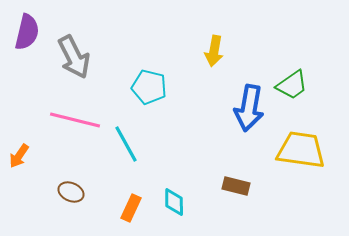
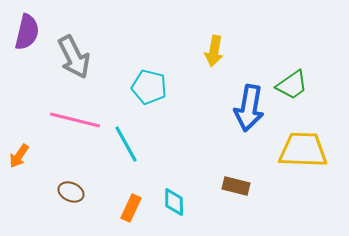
yellow trapezoid: moved 2 px right; rotated 6 degrees counterclockwise
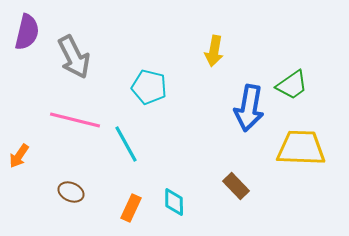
yellow trapezoid: moved 2 px left, 2 px up
brown rectangle: rotated 32 degrees clockwise
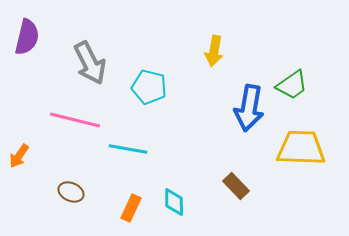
purple semicircle: moved 5 px down
gray arrow: moved 16 px right, 6 px down
cyan line: moved 2 px right, 5 px down; rotated 51 degrees counterclockwise
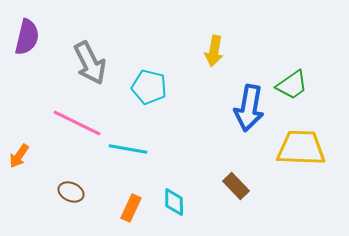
pink line: moved 2 px right, 3 px down; rotated 12 degrees clockwise
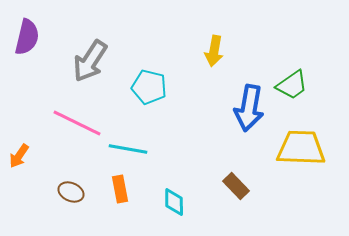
gray arrow: moved 2 px up; rotated 60 degrees clockwise
orange rectangle: moved 11 px left, 19 px up; rotated 36 degrees counterclockwise
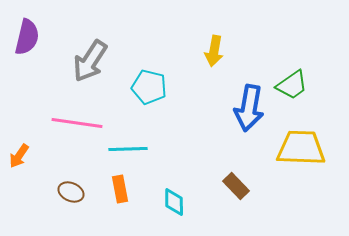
pink line: rotated 18 degrees counterclockwise
cyan line: rotated 12 degrees counterclockwise
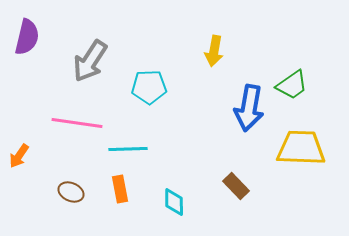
cyan pentagon: rotated 16 degrees counterclockwise
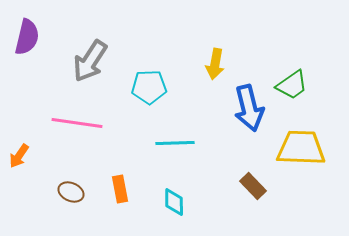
yellow arrow: moved 1 px right, 13 px down
blue arrow: rotated 24 degrees counterclockwise
cyan line: moved 47 px right, 6 px up
brown rectangle: moved 17 px right
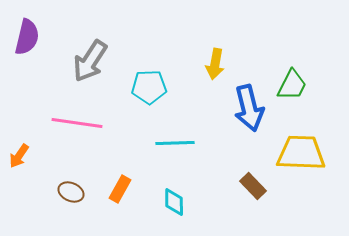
green trapezoid: rotated 28 degrees counterclockwise
yellow trapezoid: moved 5 px down
orange rectangle: rotated 40 degrees clockwise
